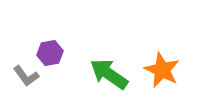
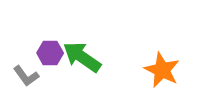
purple hexagon: rotated 10 degrees clockwise
green arrow: moved 27 px left, 17 px up
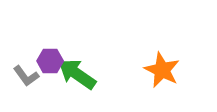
purple hexagon: moved 8 px down
green arrow: moved 5 px left, 17 px down
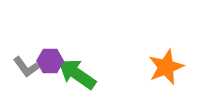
orange star: moved 4 px right, 3 px up; rotated 24 degrees clockwise
gray L-shape: moved 9 px up
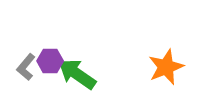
gray L-shape: rotated 76 degrees clockwise
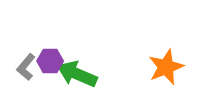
green arrow: rotated 12 degrees counterclockwise
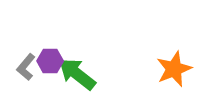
orange star: moved 8 px right, 2 px down
green arrow: rotated 15 degrees clockwise
